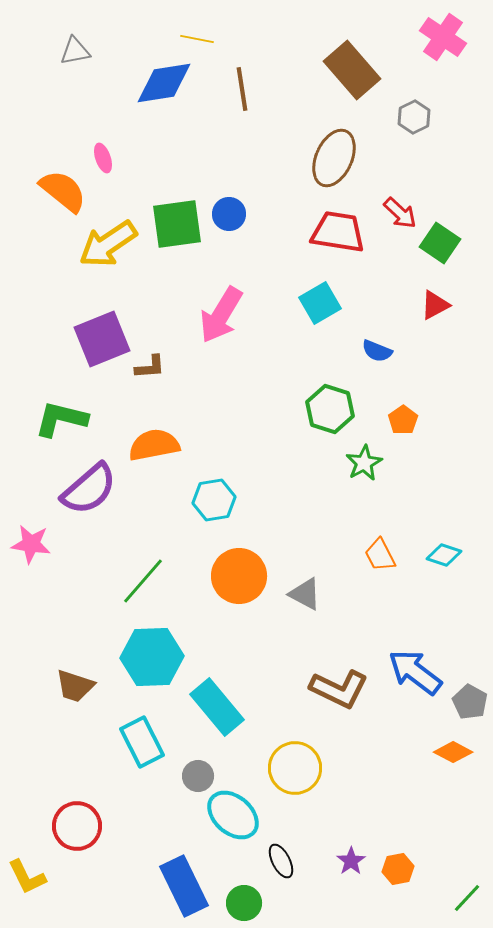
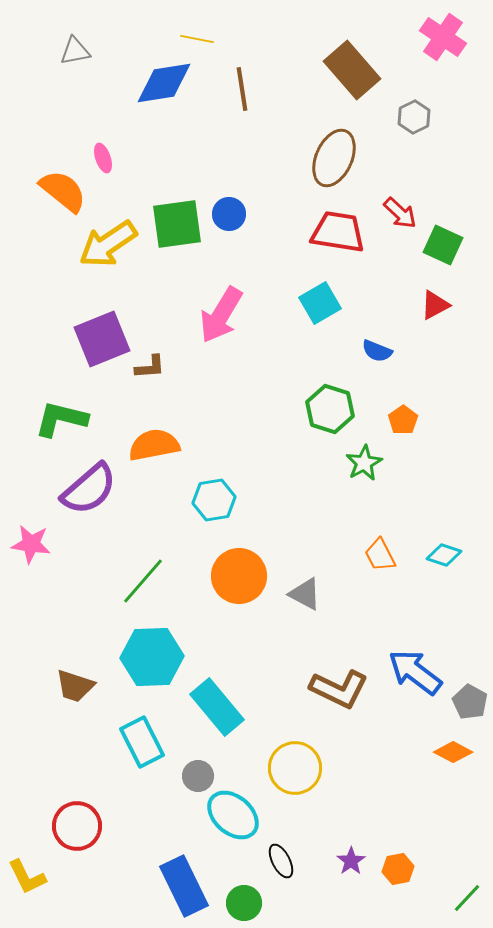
green square at (440, 243): moved 3 px right, 2 px down; rotated 9 degrees counterclockwise
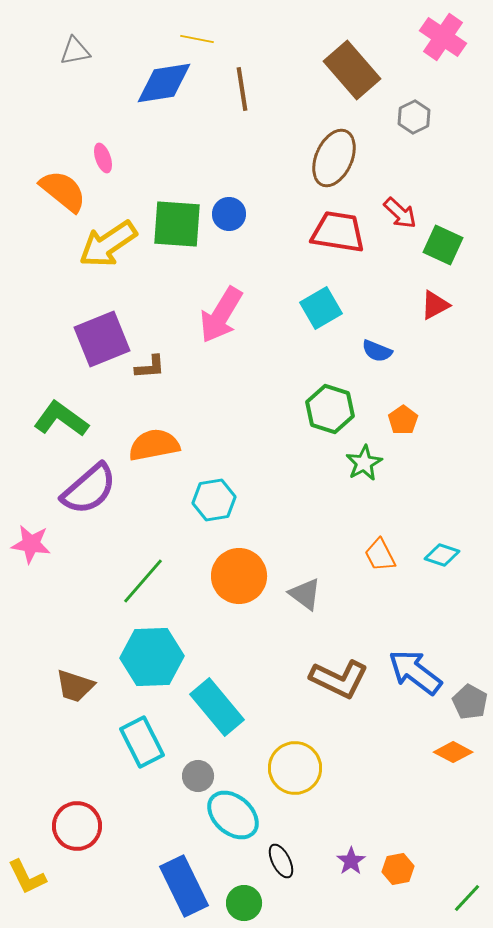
green square at (177, 224): rotated 12 degrees clockwise
cyan square at (320, 303): moved 1 px right, 5 px down
green L-shape at (61, 419): rotated 22 degrees clockwise
cyan diamond at (444, 555): moved 2 px left
gray triangle at (305, 594): rotated 9 degrees clockwise
brown L-shape at (339, 689): moved 10 px up
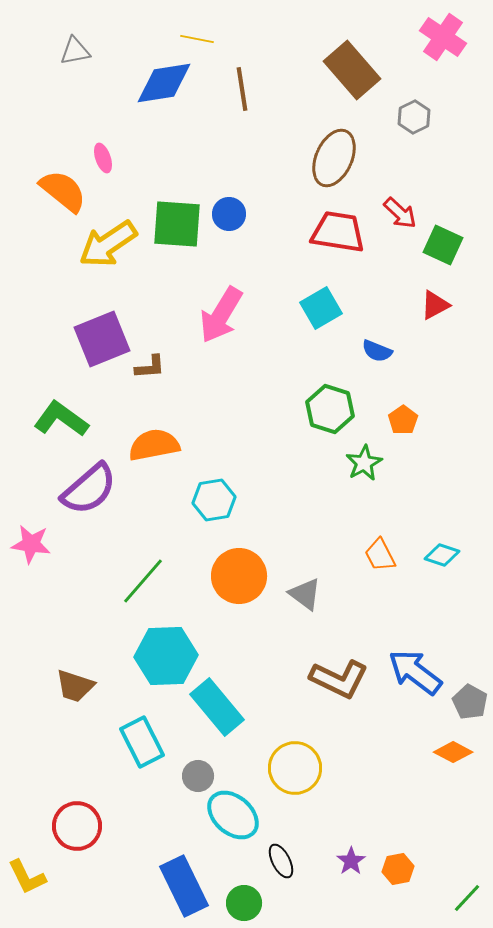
cyan hexagon at (152, 657): moved 14 px right, 1 px up
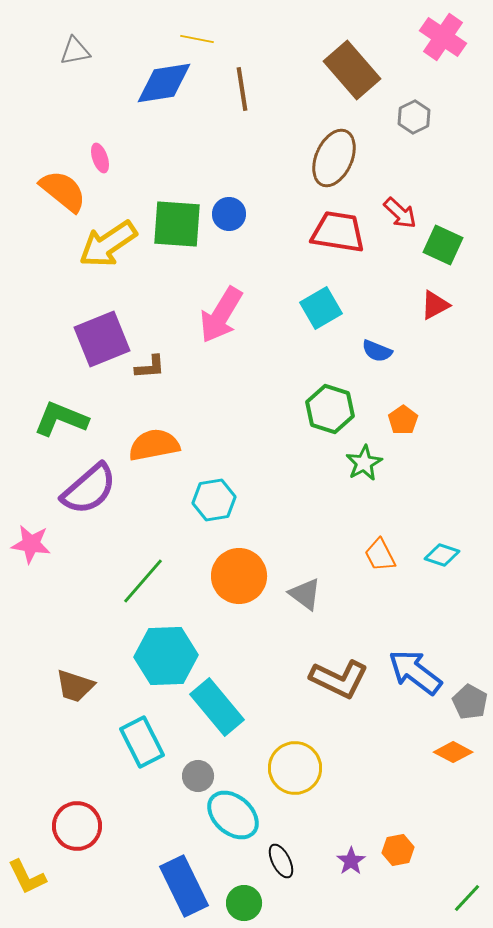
pink ellipse at (103, 158): moved 3 px left
green L-shape at (61, 419): rotated 14 degrees counterclockwise
orange hexagon at (398, 869): moved 19 px up
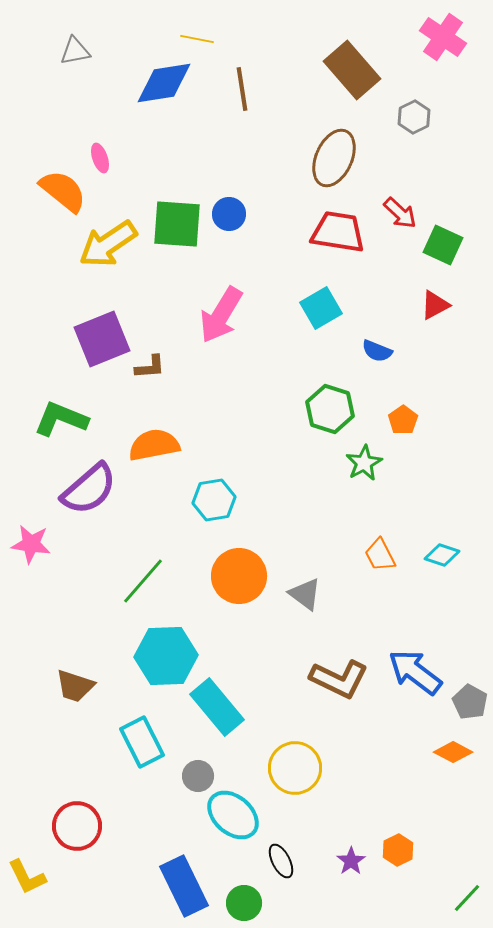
orange hexagon at (398, 850): rotated 16 degrees counterclockwise
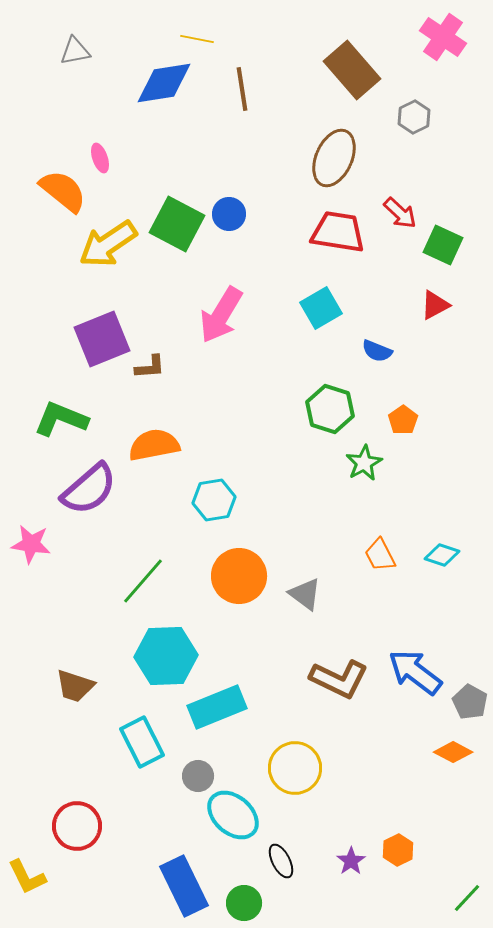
green square at (177, 224): rotated 24 degrees clockwise
cyan rectangle at (217, 707): rotated 72 degrees counterclockwise
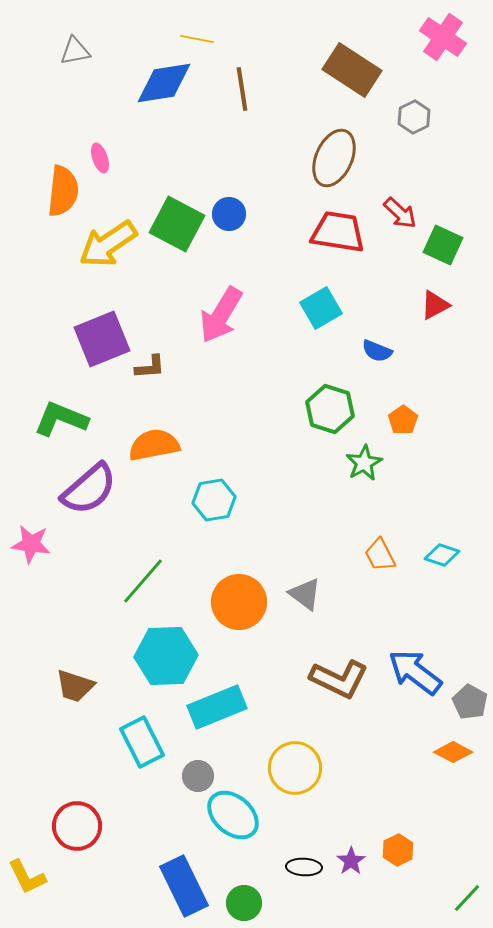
brown rectangle at (352, 70): rotated 16 degrees counterclockwise
orange semicircle at (63, 191): rotated 57 degrees clockwise
orange circle at (239, 576): moved 26 px down
black ellipse at (281, 861): moved 23 px right, 6 px down; rotated 60 degrees counterclockwise
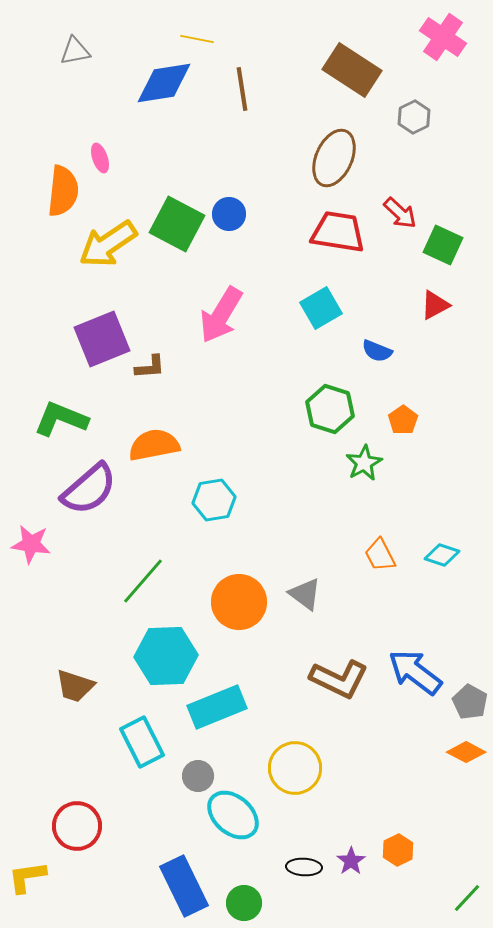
orange diamond at (453, 752): moved 13 px right
yellow L-shape at (27, 877): rotated 108 degrees clockwise
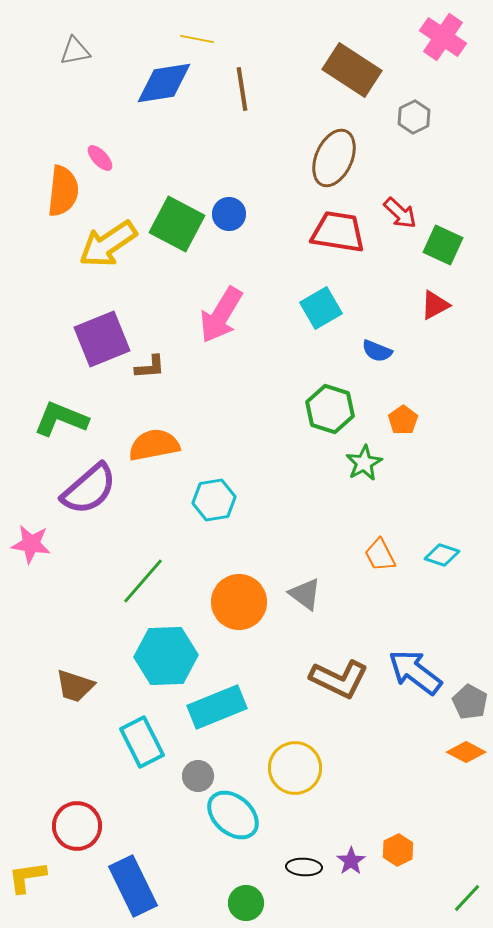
pink ellipse at (100, 158): rotated 24 degrees counterclockwise
blue rectangle at (184, 886): moved 51 px left
green circle at (244, 903): moved 2 px right
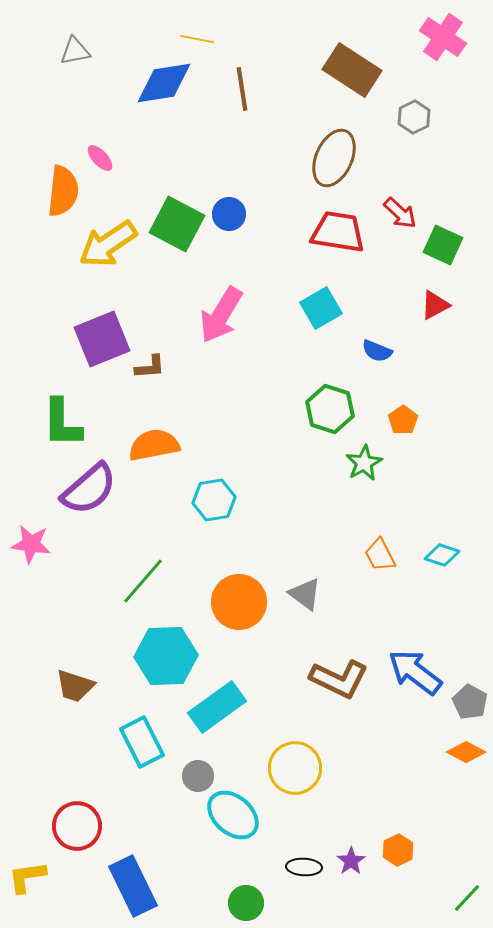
green L-shape at (61, 419): moved 1 px right, 4 px down; rotated 112 degrees counterclockwise
cyan rectangle at (217, 707): rotated 14 degrees counterclockwise
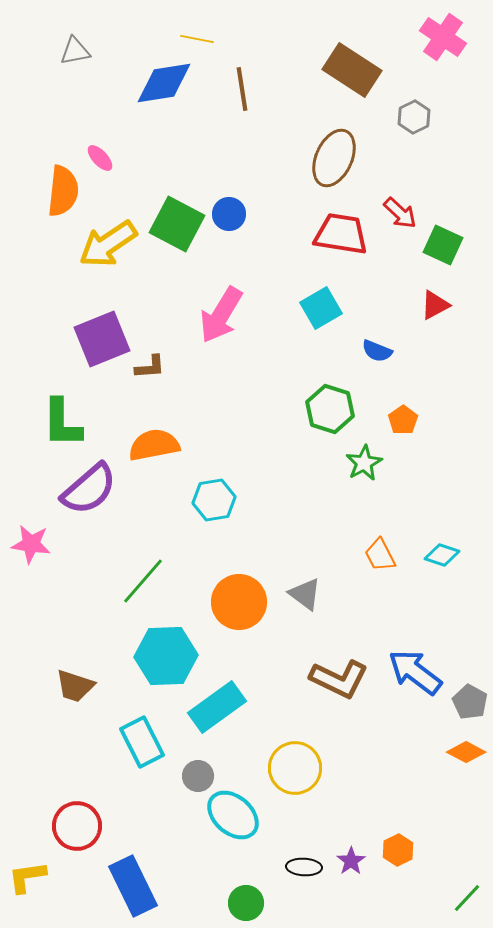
red trapezoid at (338, 232): moved 3 px right, 2 px down
